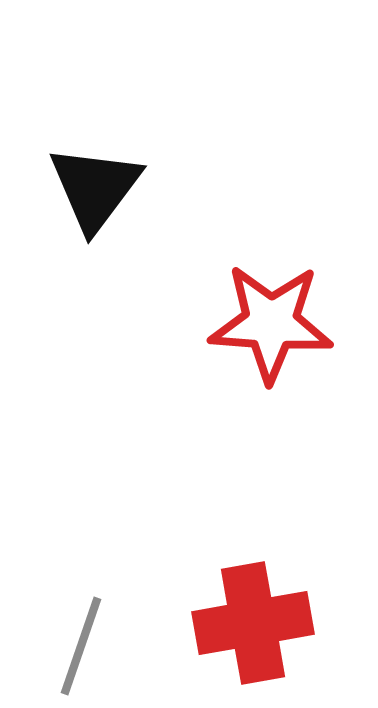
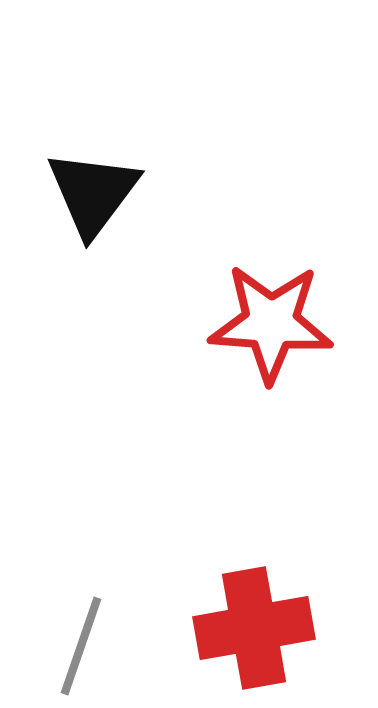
black triangle: moved 2 px left, 5 px down
red cross: moved 1 px right, 5 px down
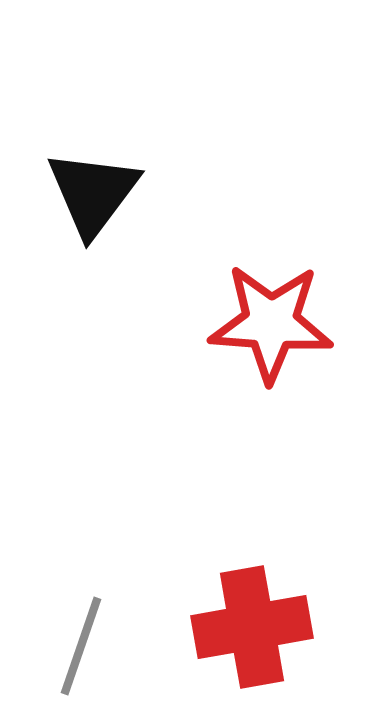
red cross: moved 2 px left, 1 px up
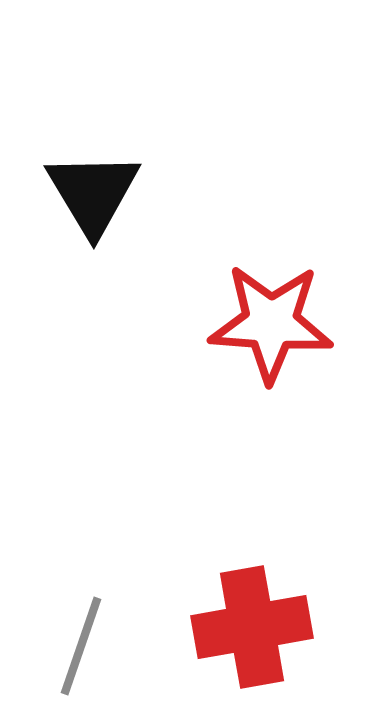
black triangle: rotated 8 degrees counterclockwise
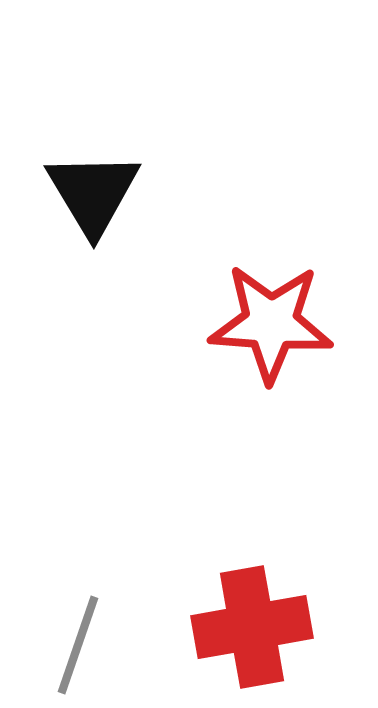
gray line: moved 3 px left, 1 px up
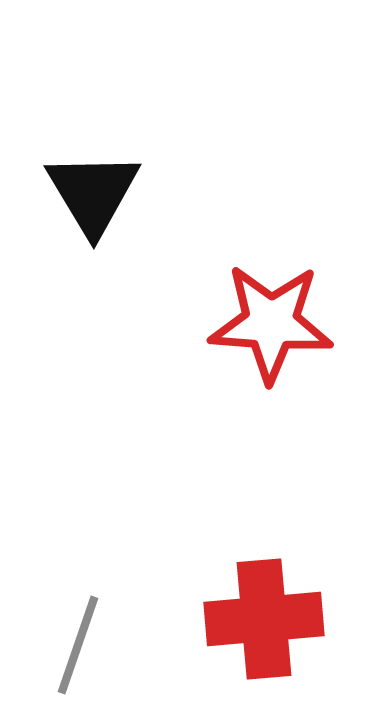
red cross: moved 12 px right, 8 px up; rotated 5 degrees clockwise
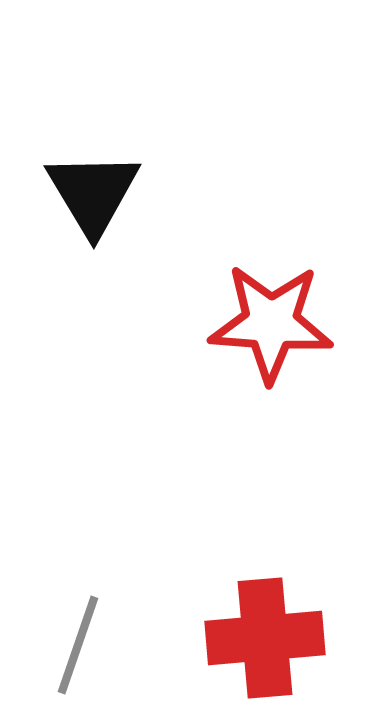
red cross: moved 1 px right, 19 px down
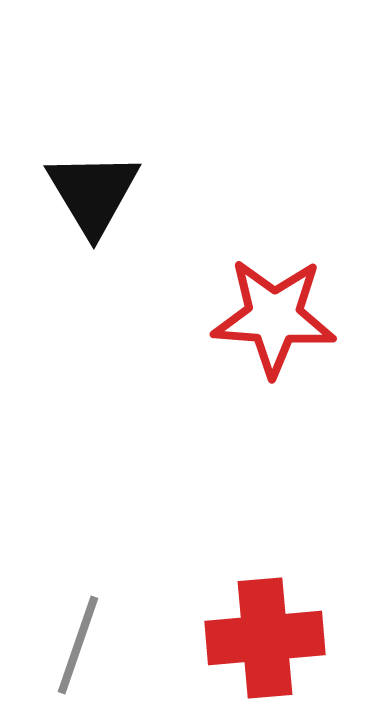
red star: moved 3 px right, 6 px up
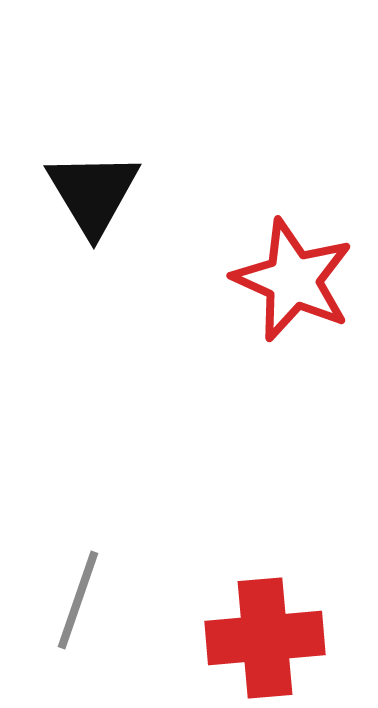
red star: moved 19 px right, 37 px up; rotated 20 degrees clockwise
gray line: moved 45 px up
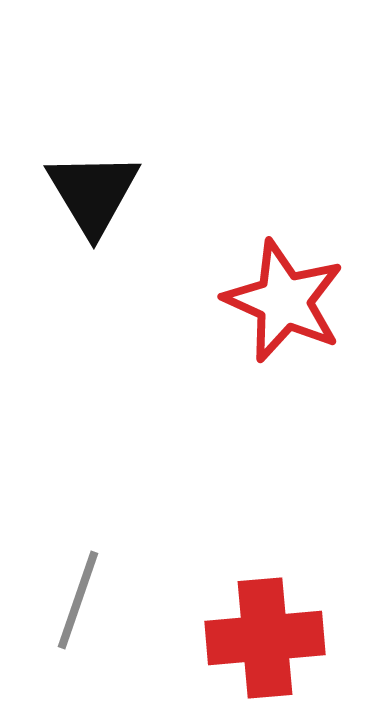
red star: moved 9 px left, 21 px down
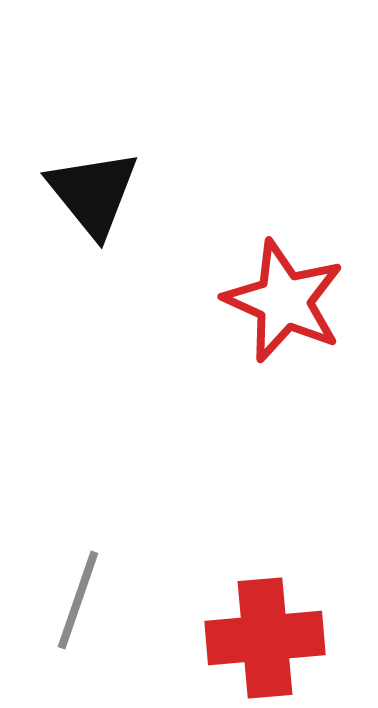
black triangle: rotated 8 degrees counterclockwise
